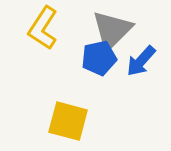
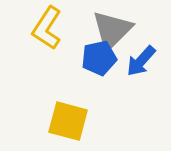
yellow L-shape: moved 4 px right
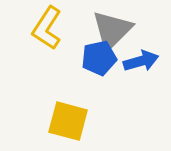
blue arrow: rotated 148 degrees counterclockwise
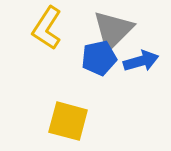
gray triangle: moved 1 px right
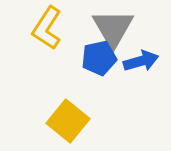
gray triangle: moved 2 px up; rotated 15 degrees counterclockwise
yellow square: rotated 24 degrees clockwise
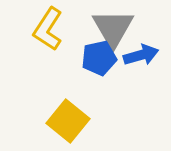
yellow L-shape: moved 1 px right, 1 px down
blue arrow: moved 6 px up
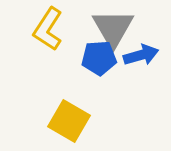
blue pentagon: rotated 8 degrees clockwise
yellow square: moved 1 px right; rotated 9 degrees counterclockwise
